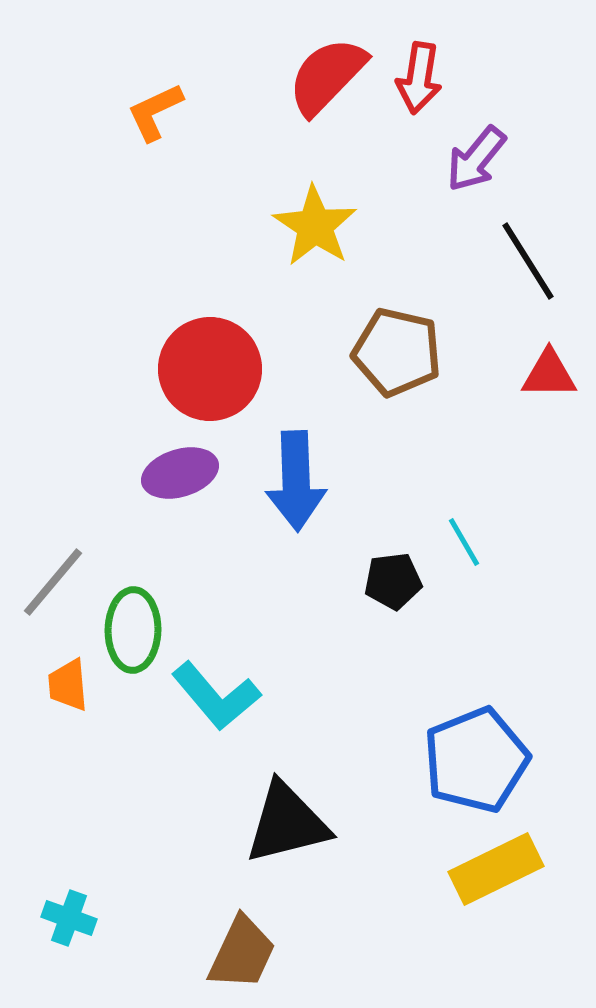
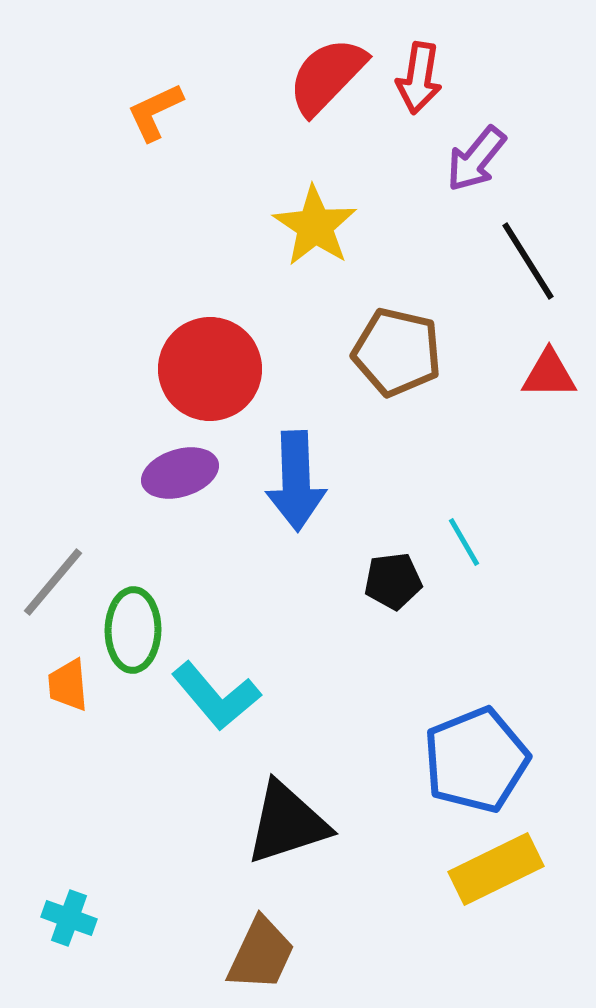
black triangle: rotated 4 degrees counterclockwise
brown trapezoid: moved 19 px right, 1 px down
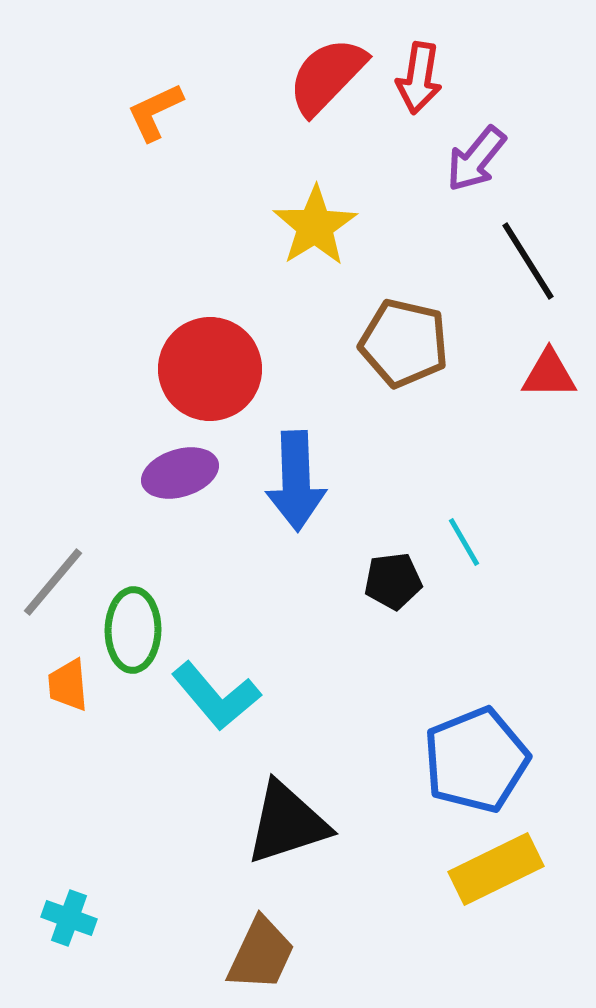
yellow star: rotated 6 degrees clockwise
brown pentagon: moved 7 px right, 9 px up
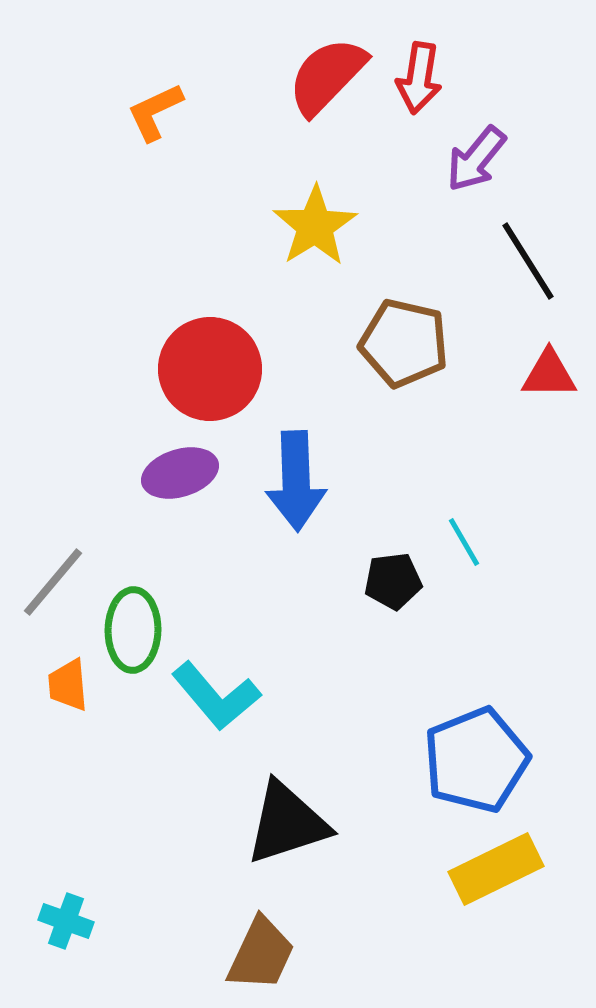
cyan cross: moved 3 px left, 3 px down
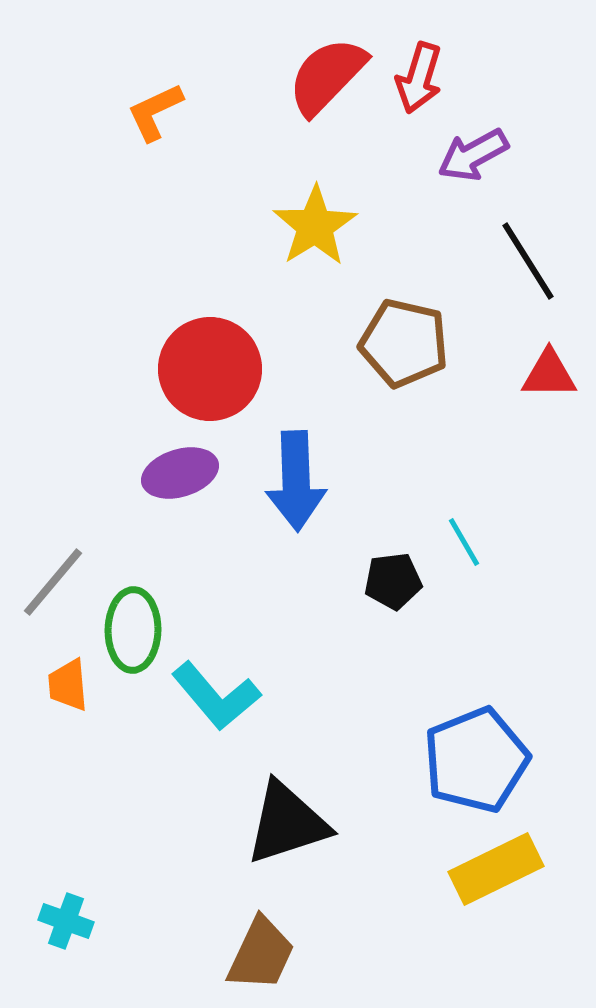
red arrow: rotated 8 degrees clockwise
purple arrow: moved 3 px left, 4 px up; rotated 22 degrees clockwise
